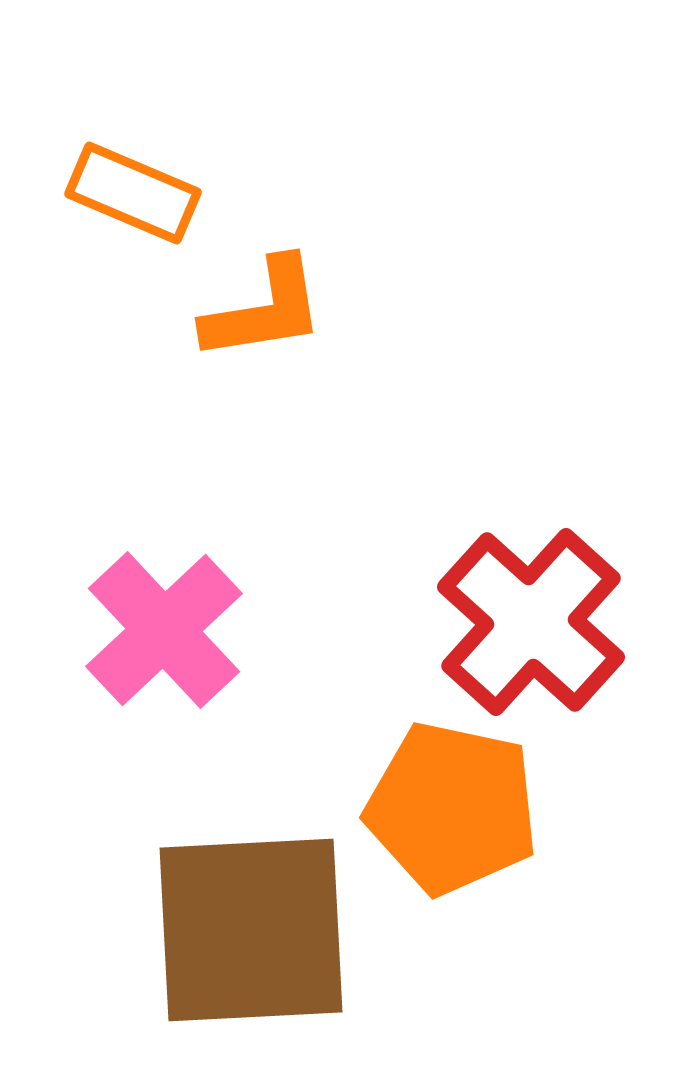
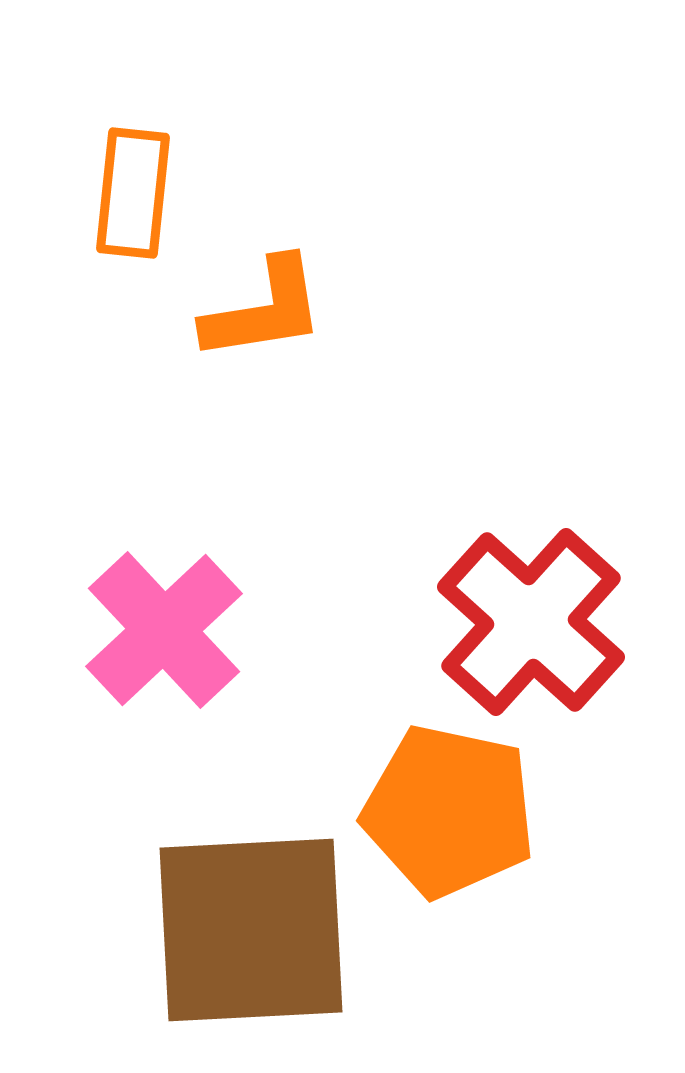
orange rectangle: rotated 73 degrees clockwise
orange pentagon: moved 3 px left, 3 px down
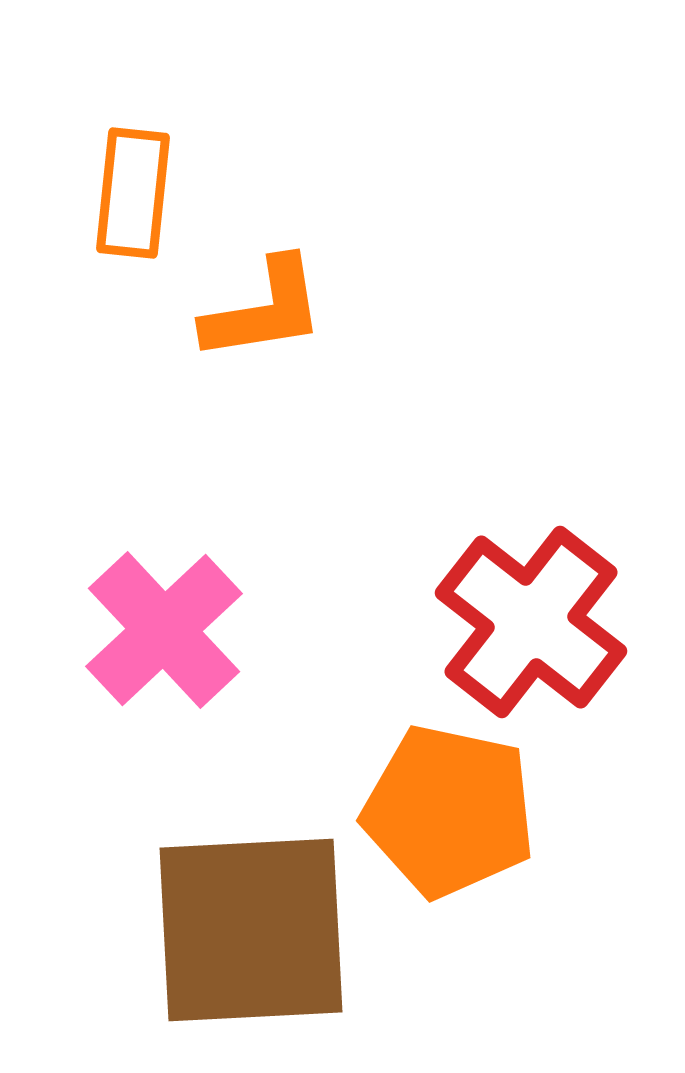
red cross: rotated 4 degrees counterclockwise
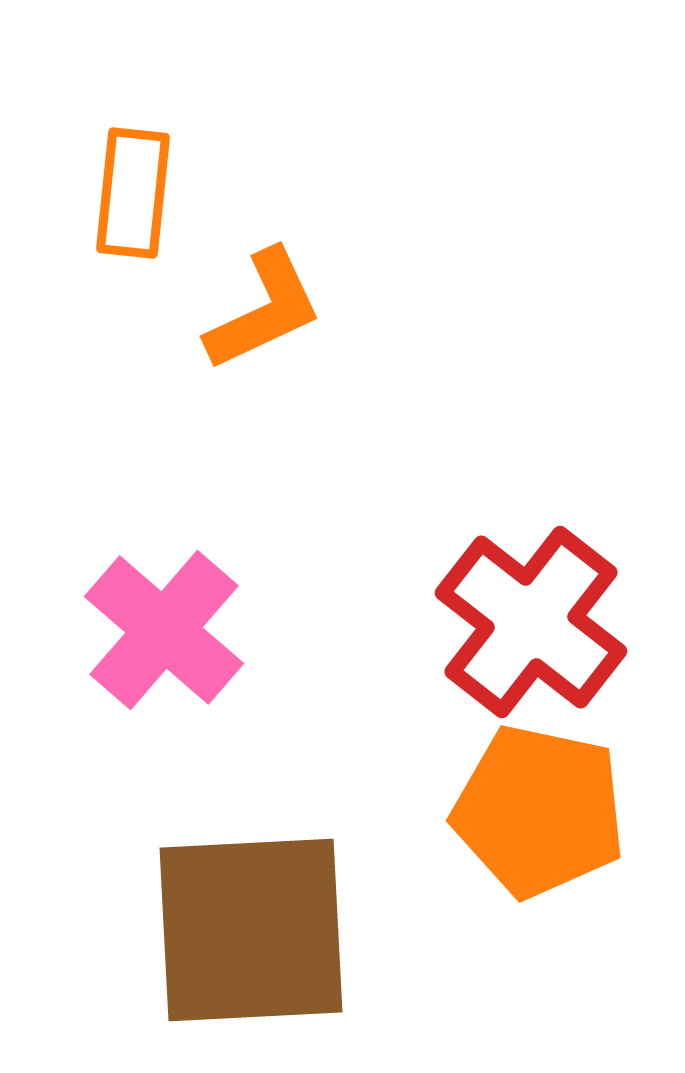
orange L-shape: rotated 16 degrees counterclockwise
pink cross: rotated 6 degrees counterclockwise
orange pentagon: moved 90 px right
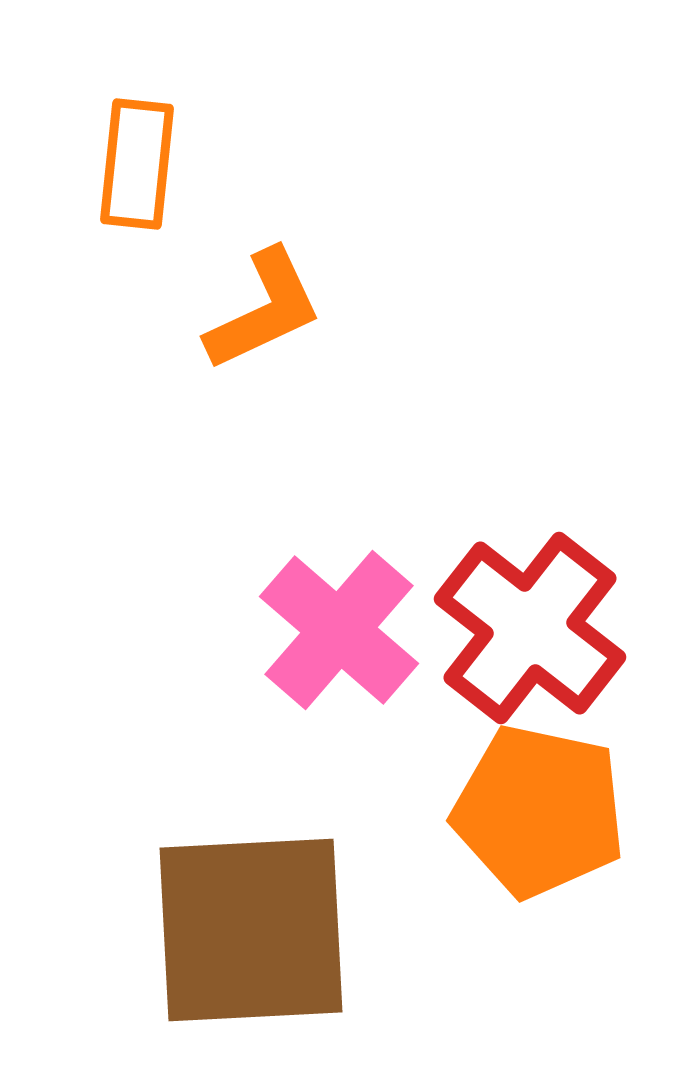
orange rectangle: moved 4 px right, 29 px up
red cross: moved 1 px left, 6 px down
pink cross: moved 175 px right
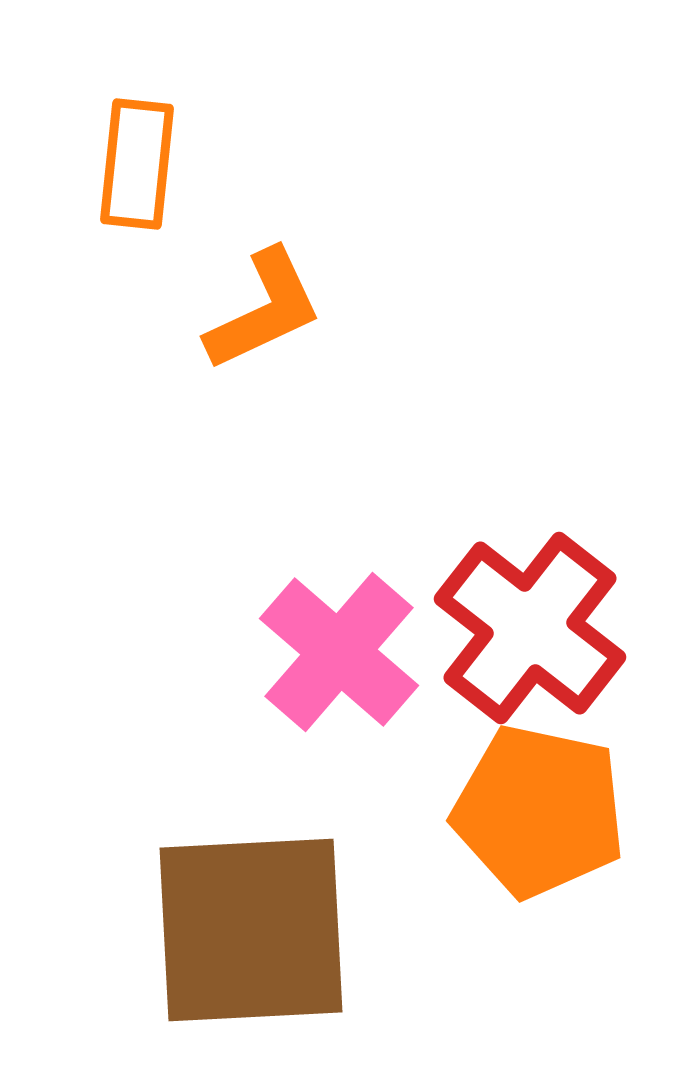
pink cross: moved 22 px down
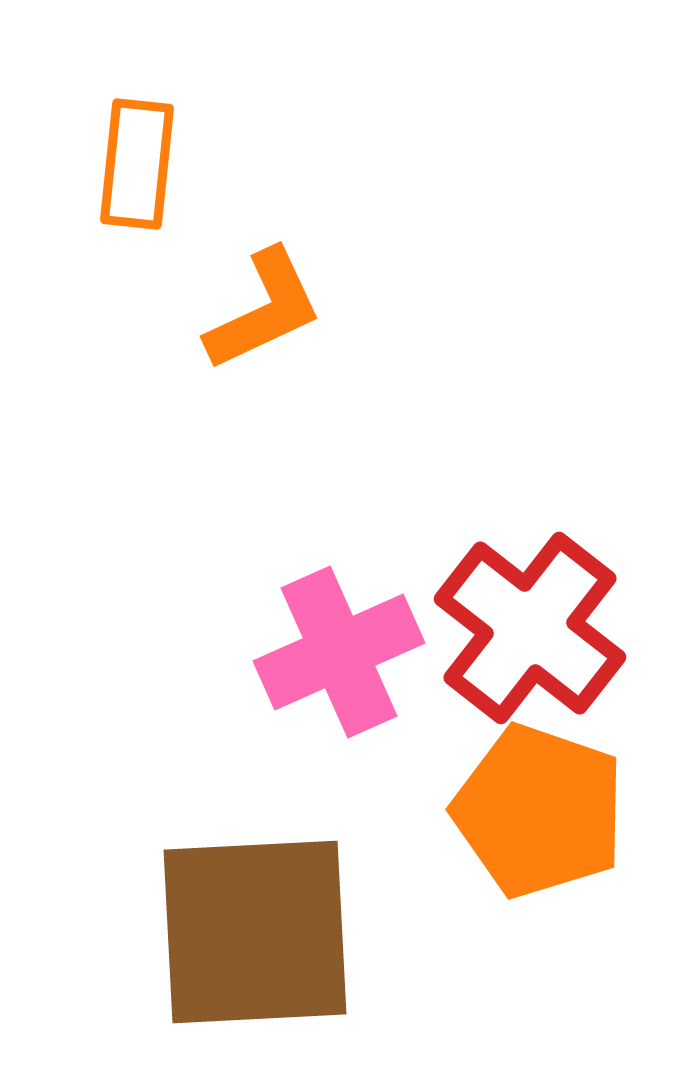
pink cross: rotated 25 degrees clockwise
orange pentagon: rotated 7 degrees clockwise
brown square: moved 4 px right, 2 px down
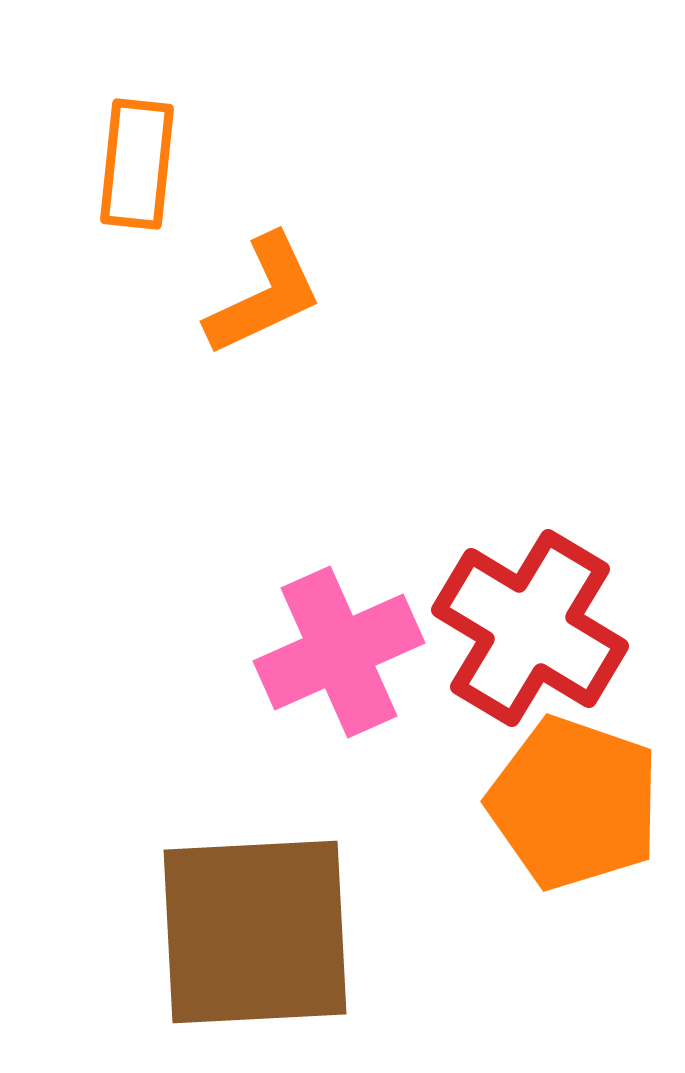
orange L-shape: moved 15 px up
red cross: rotated 7 degrees counterclockwise
orange pentagon: moved 35 px right, 8 px up
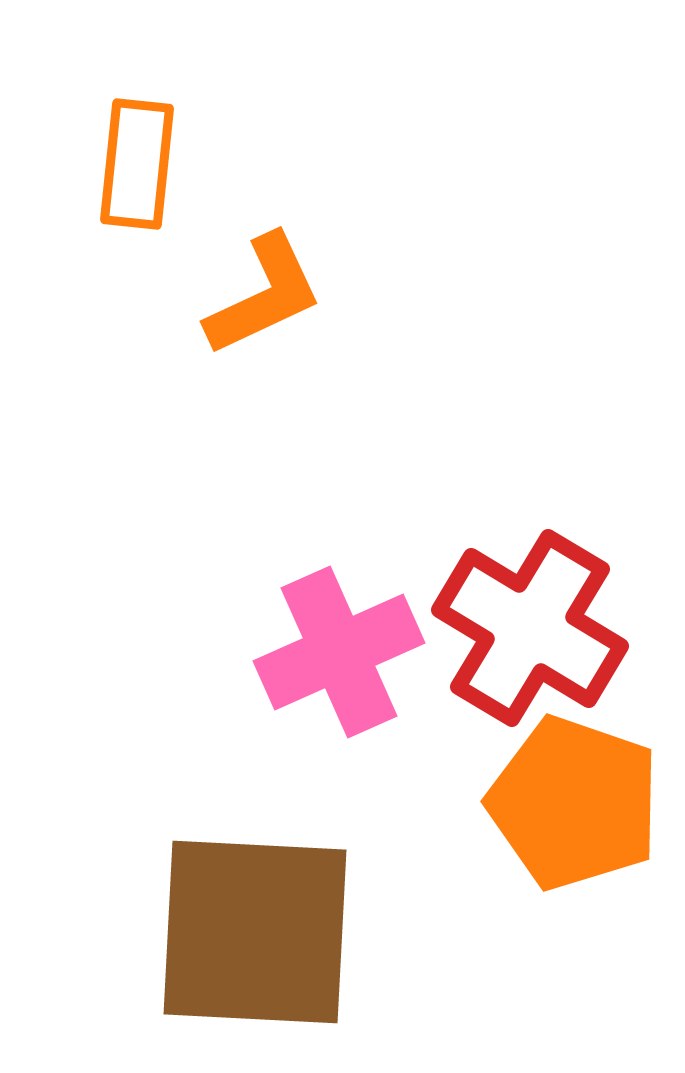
brown square: rotated 6 degrees clockwise
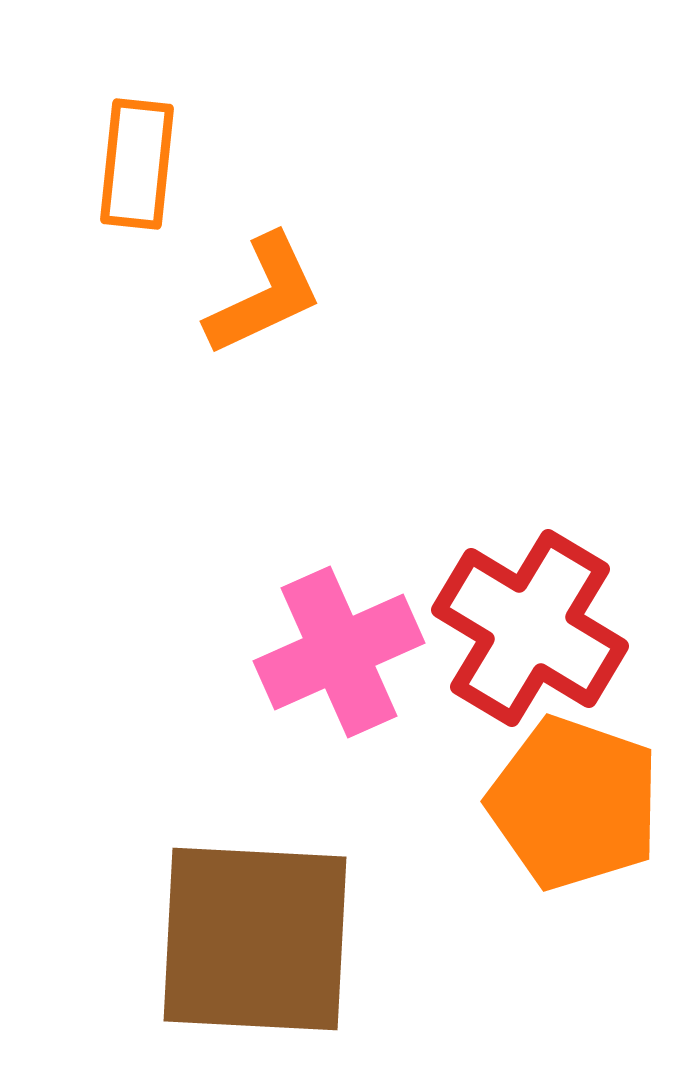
brown square: moved 7 px down
